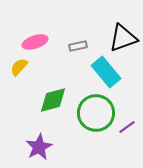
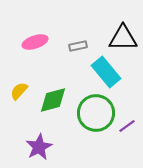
black triangle: rotated 20 degrees clockwise
yellow semicircle: moved 24 px down
purple line: moved 1 px up
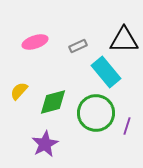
black triangle: moved 1 px right, 2 px down
gray rectangle: rotated 12 degrees counterclockwise
green diamond: moved 2 px down
purple line: rotated 36 degrees counterclockwise
purple star: moved 6 px right, 3 px up
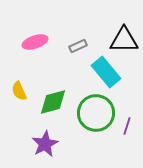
yellow semicircle: rotated 66 degrees counterclockwise
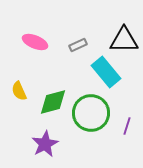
pink ellipse: rotated 40 degrees clockwise
gray rectangle: moved 1 px up
green circle: moved 5 px left
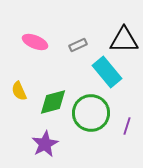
cyan rectangle: moved 1 px right
